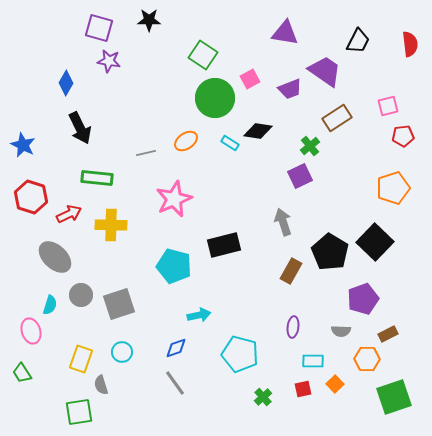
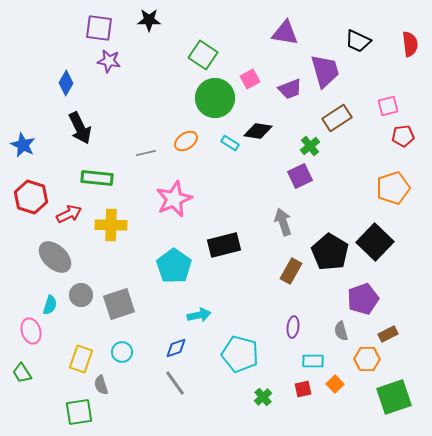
purple square at (99, 28): rotated 8 degrees counterclockwise
black trapezoid at (358, 41): rotated 88 degrees clockwise
purple trapezoid at (325, 71): rotated 39 degrees clockwise
cyan pentagon at (174, 266): rotated 20 degrees clockwise
gray semicircle at (341, 331): rotated 72 degrees clockwise
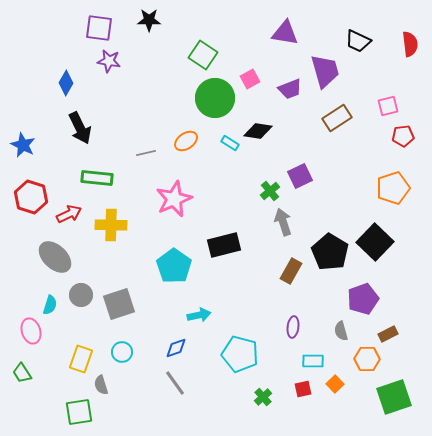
green cross at (310, 146): moved 40 px left, 45 px down
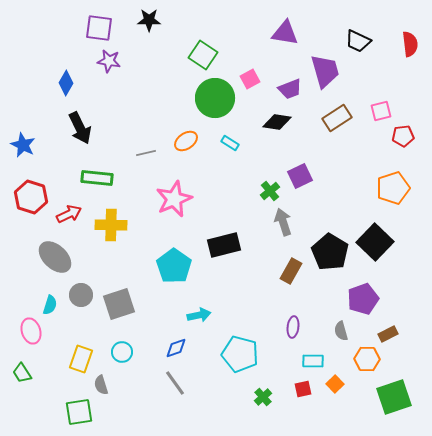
pink square at (388, 106): moved 7 px left, 5 px down
black diamond at (258, 131): moved 19 px right, 9 px up
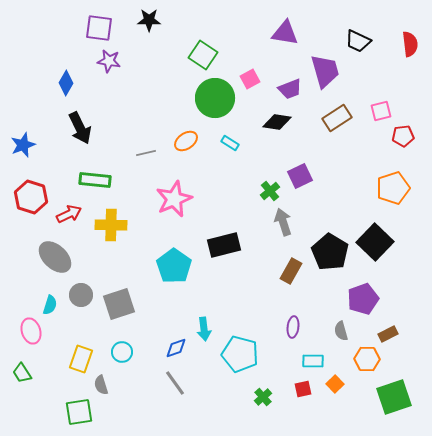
blue star at (23, 145): rotated 25 degrees clockwise
green rectangle at (97, 178): moved 2 px left, 2 px down
cyan arrow at (199, 315): moved 5 px right, 14 px down; rotated 95 degrees clockwise
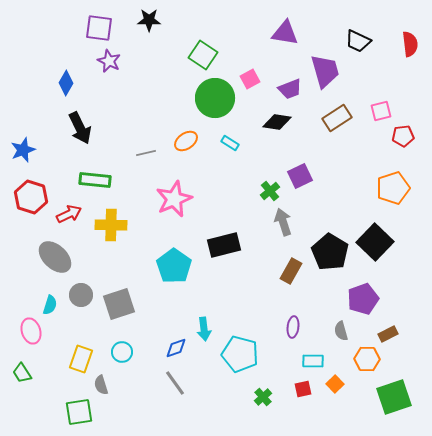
purple star at (109, 61): rotated 15 degrees clockwise
blue star at (23, 145): moved 5 px down
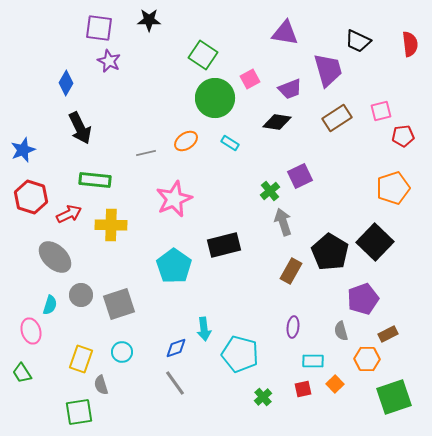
purple trapezoid at (325, 71): moved 3 px right, 1 px up
